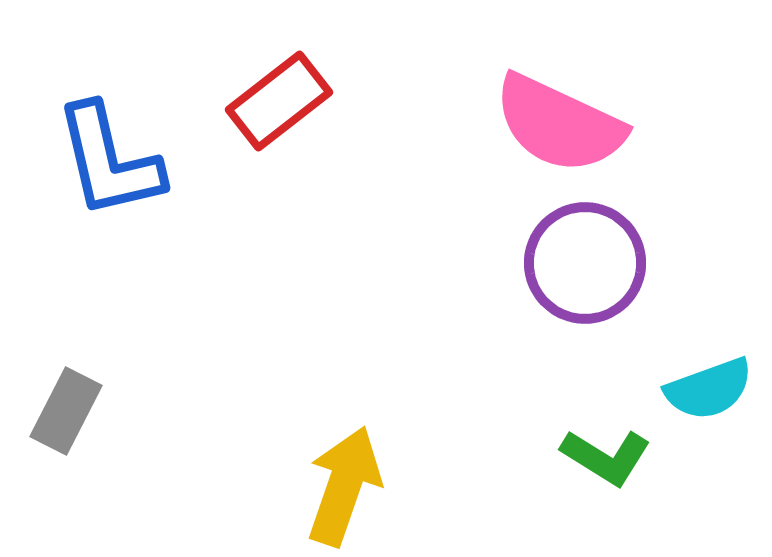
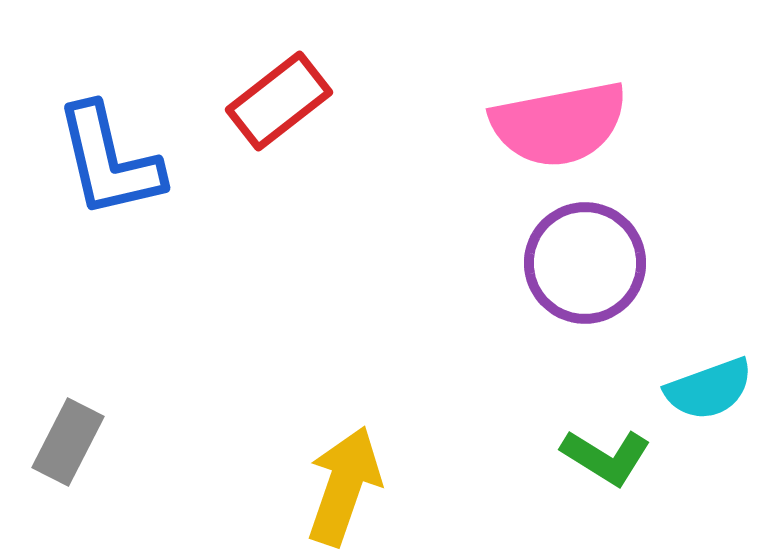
pink semicircle: rotated 36 degrees counterclockwise
gray rectangle: moved 2 px right, 31 px down
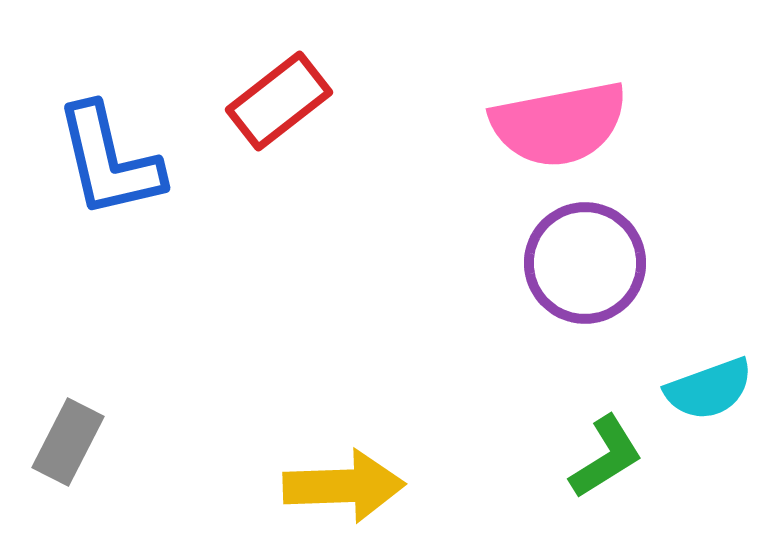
green L-shape: rotated 64 degrees counterclockwise
yellow arrow: rotated 69 degrees clockwise
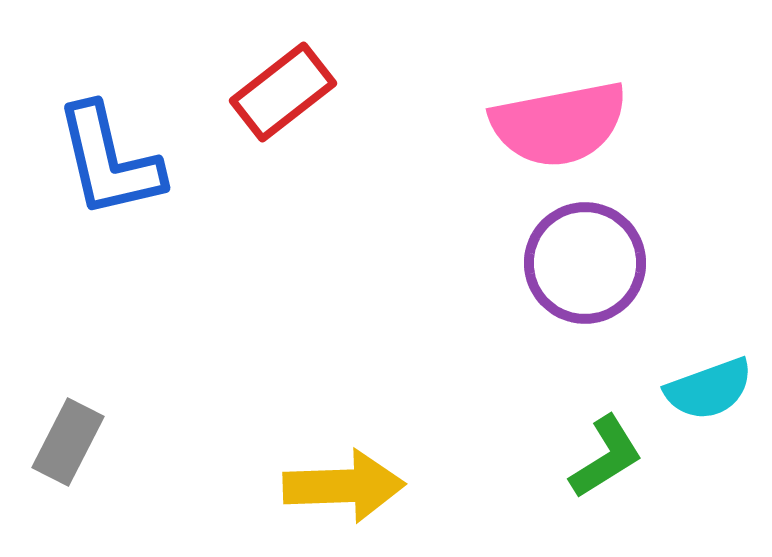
red rectangle: moved 4 px right, 9 px up
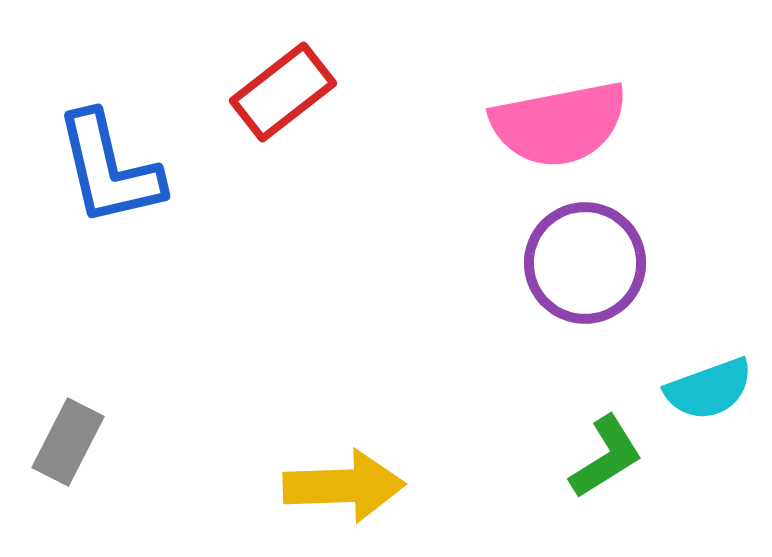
blue L-shape: moved 8 px down
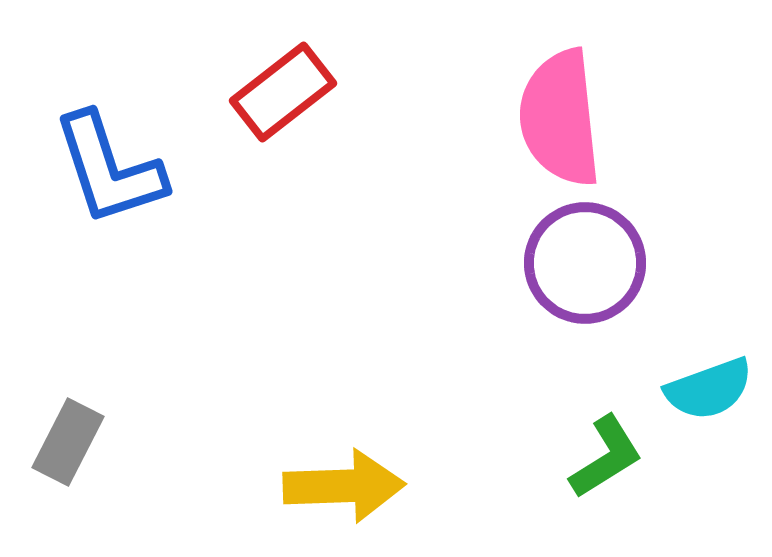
pink semicircle: moved 1 px right, 6 px up; rotated 95 degrees clockwise
blue L-shape: rotated 5 degrees counterclockwise
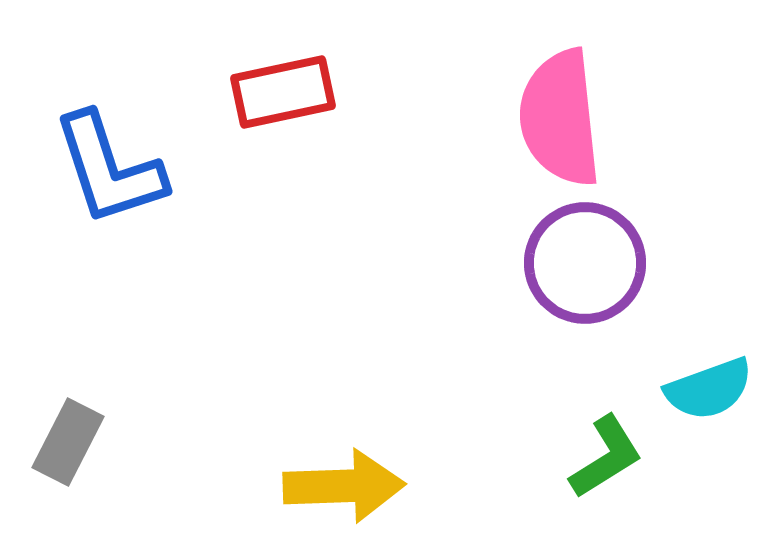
red rectangle: rotated 26 degrees clockwise
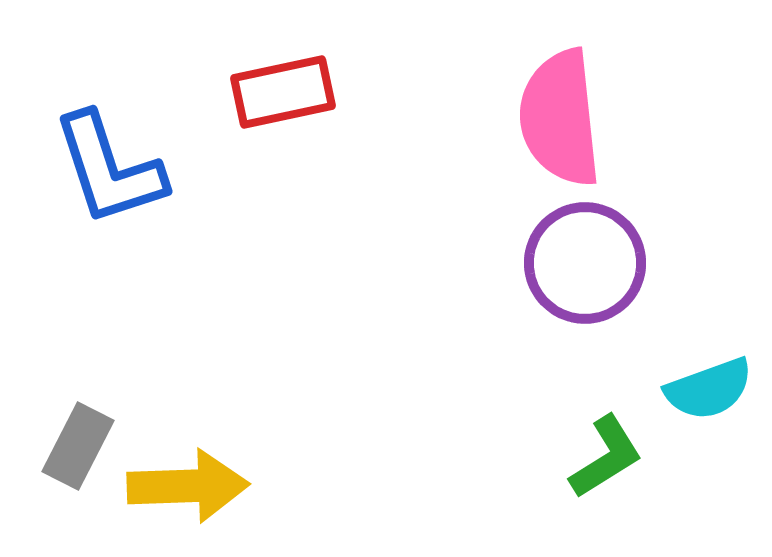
gray rectangle: moved 10 px right, 4 px down
yellow arrow: moved 156 px left
